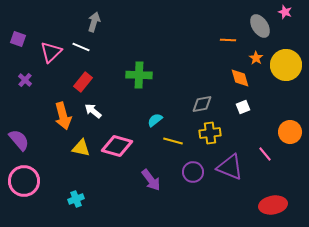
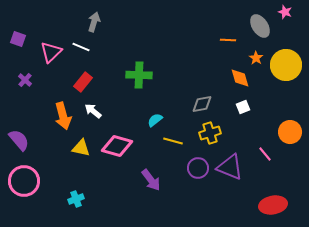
yellow cross: rotated 10 degrees counterclockwise
purple circle: moved 5 px right, 4 px up
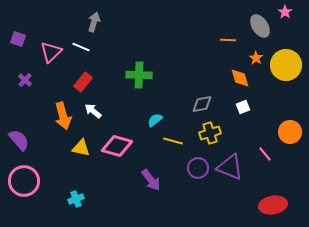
pink star: rotated 16 degrees clockwise
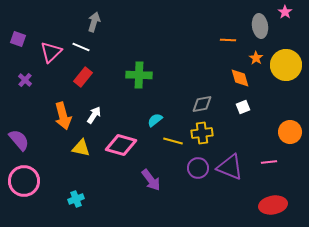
gray ellipse: rotated 25 degrees clockwise
red rectangle: moved 5 px up
white arrow: moved 1 px right, 4 px down; rotated 84 degrees clockwise
yellow cross: moved 8 px left; rotated 10 degrees clockwise
pink diamond: moved 4 px right, 1 px up
pink line: moved 4 px right, 8 px down; rotated 56 degrees counterclockwise
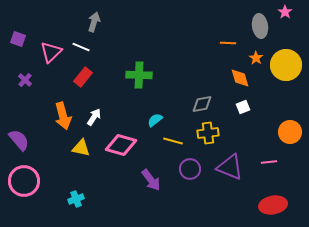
orange line: moved 3 px down
white arrow: moved 2 px down
yellow cross: moved 6 px right
purple circle: moved 8 px left, 1 px down
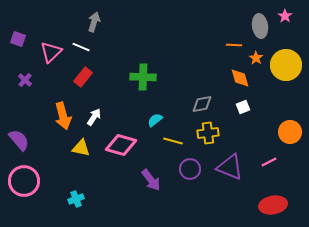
pink star: moved 4 px down
orange line: moved 6 px right, 2 px down
green cross: moved 4 px right, 2 px down
pink line: rotated 21 degrees counterclockwise
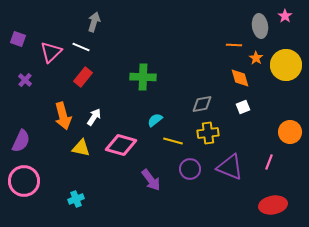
purple semicircle: moved 2 px right, 1 px down; rotated 65 degrees clockwise
pink line: rotated 42 degrees counterclockwise
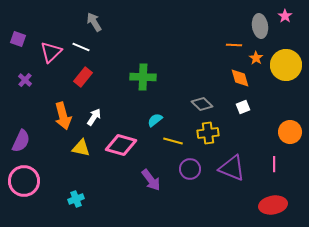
gray arrow: rotated 48 degrees counterclockwise
gray diamond: rotated 55 degrees clockwise
pink line: moved 5 px right, 2 px down; rotated 21 degrees counterclockwise
purple triangle: moved 2 px right, 1 px down
